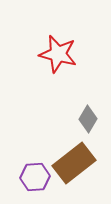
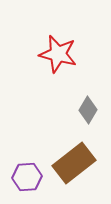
gray diamond: moved 9 px up
purple hexagon: moved 8 px left
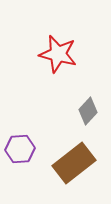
gray diamond: moved 1 px down; rotated 12 degrees clockwise
purple hexagon: moved 7 px left, 28 px up
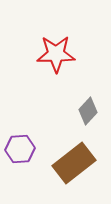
red star: moved 2 px left; rotated 15 degrees counterclockwise
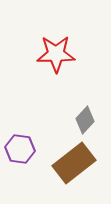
gray diamond: moved 3 px left, 9 px down
purple hexagon: rotated 12 degrees clockwise
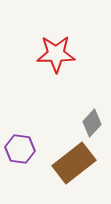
gray diamond: moved 7 px right, 3 px down
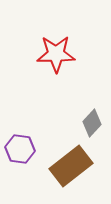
brown rectangle: moved 3 px left, 3 px down
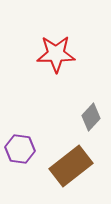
gray diamond: moved 1 px left, 6 px up
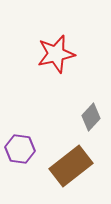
red star: rotated 12 degrees counterclockwise
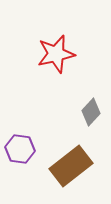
gray diamond: moved 5 px up
